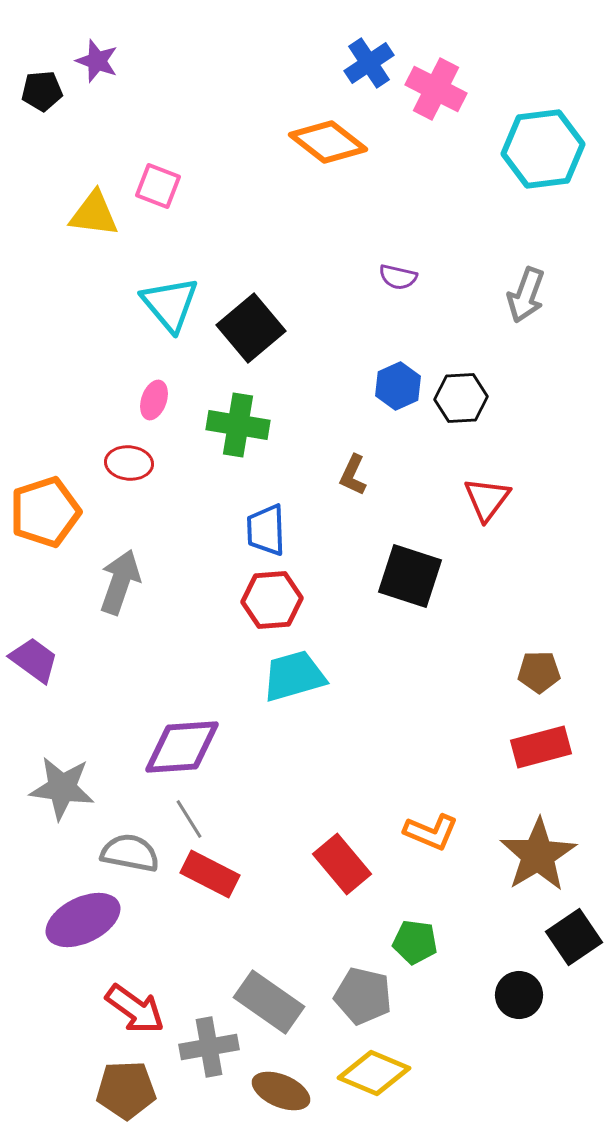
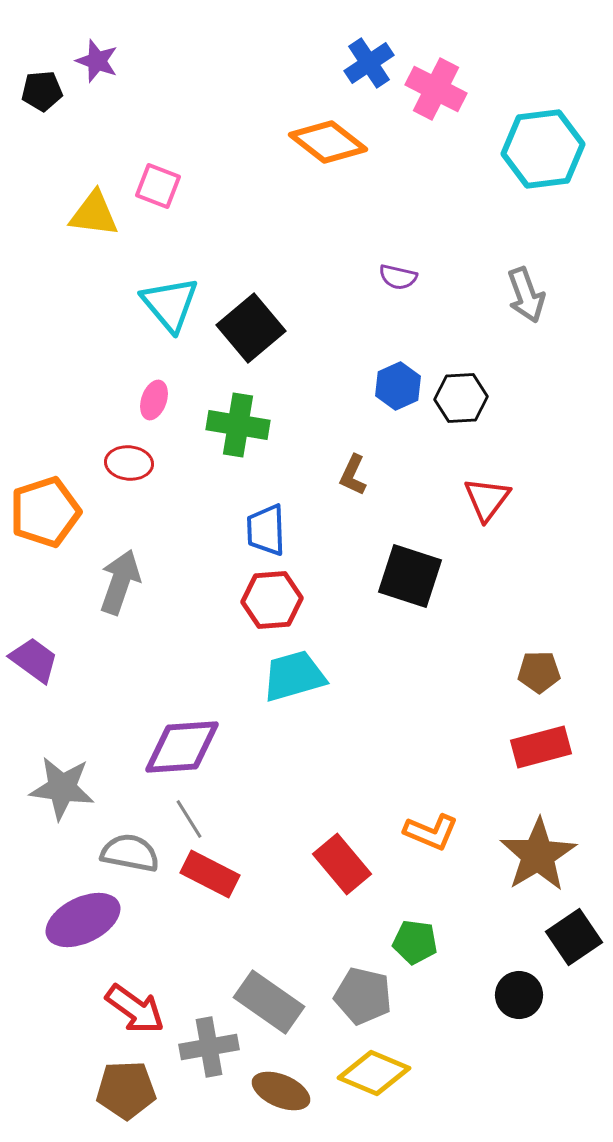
gray arrow at (526, 295): rotated 40 degrees counterclockwise
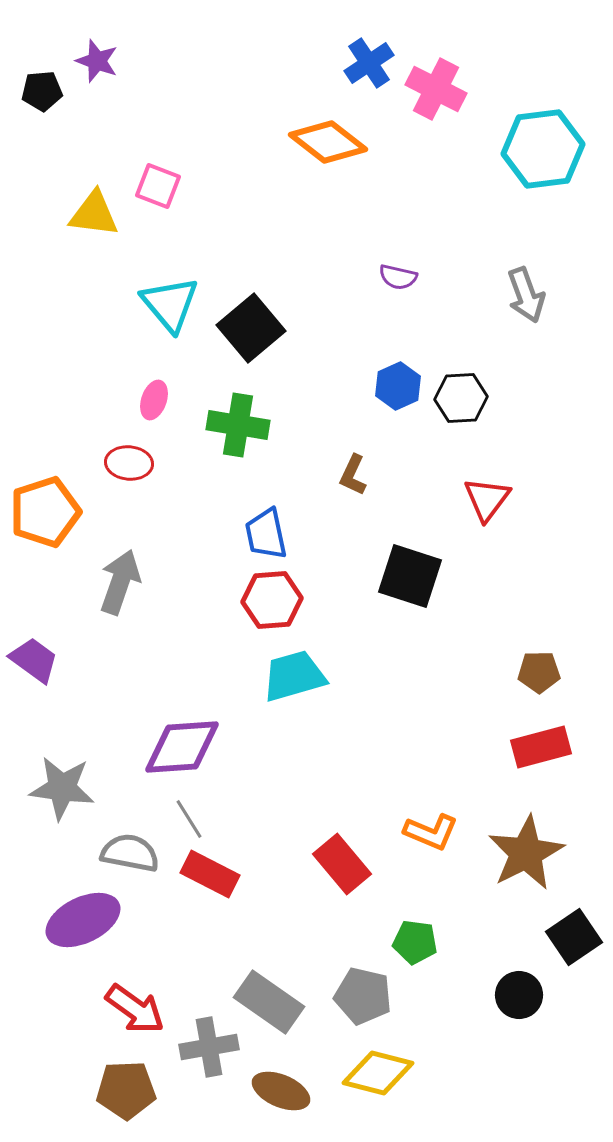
blue trapezoid at (266, 530): moved 4 px down; rotated 10 degrees counterclockwise
brown star at (538, 855): moved 12 px left, 2 px up; rotated 4 degrees clockwise
yellow diamond at (374, 1073): moved 4 px right; rotated 8 degrees counterclockwise
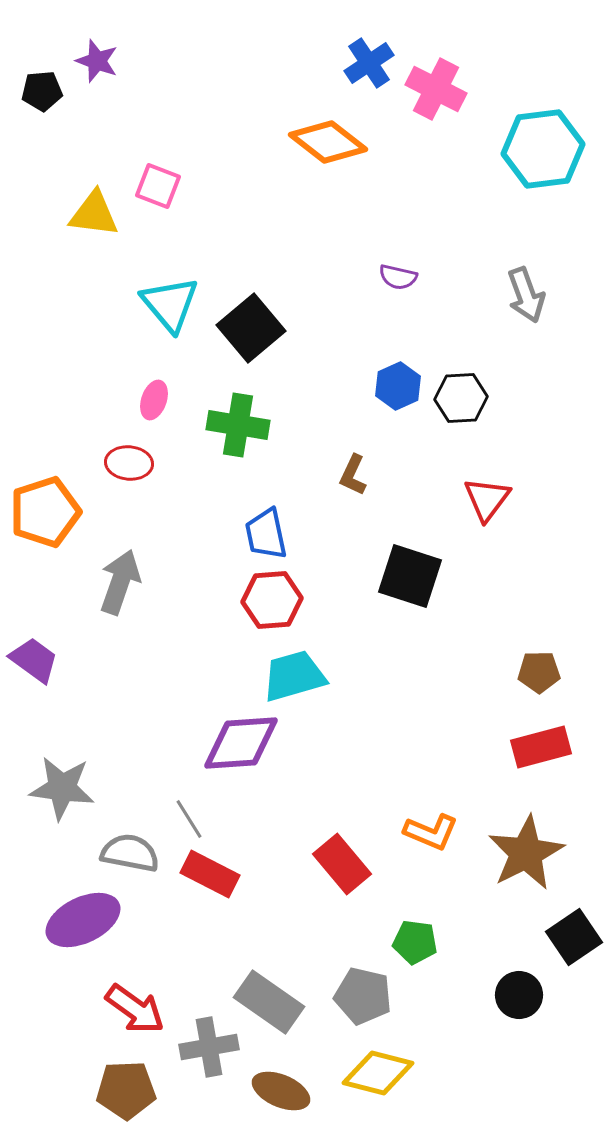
purple diamond at (182, 747): moved 59 px right, 4 px up
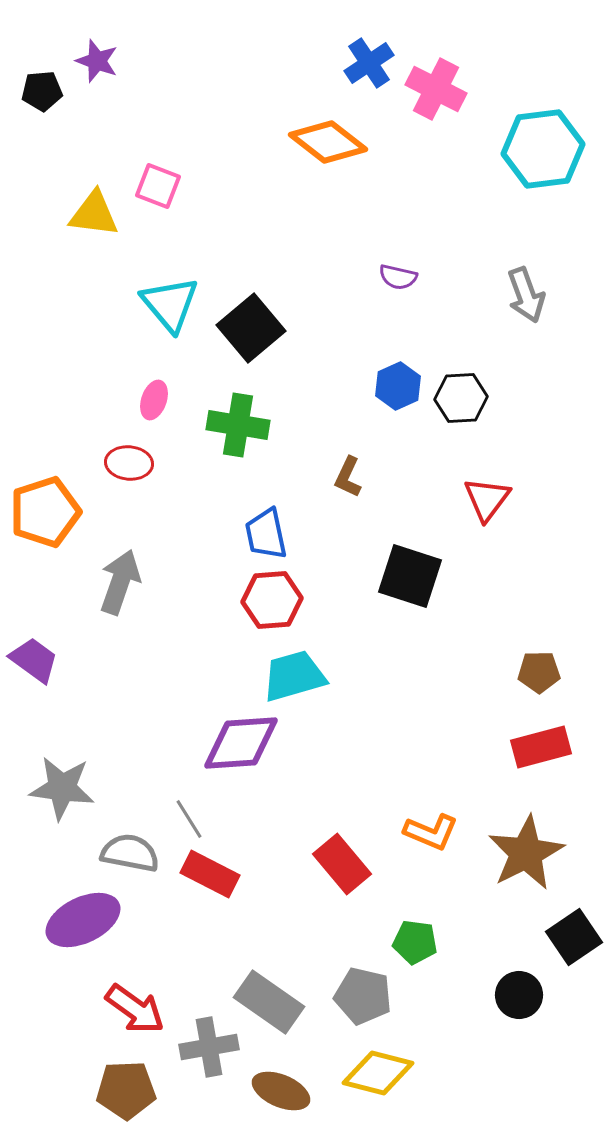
brown L-shape at (353, 475): moved 5 px left, 2 px down
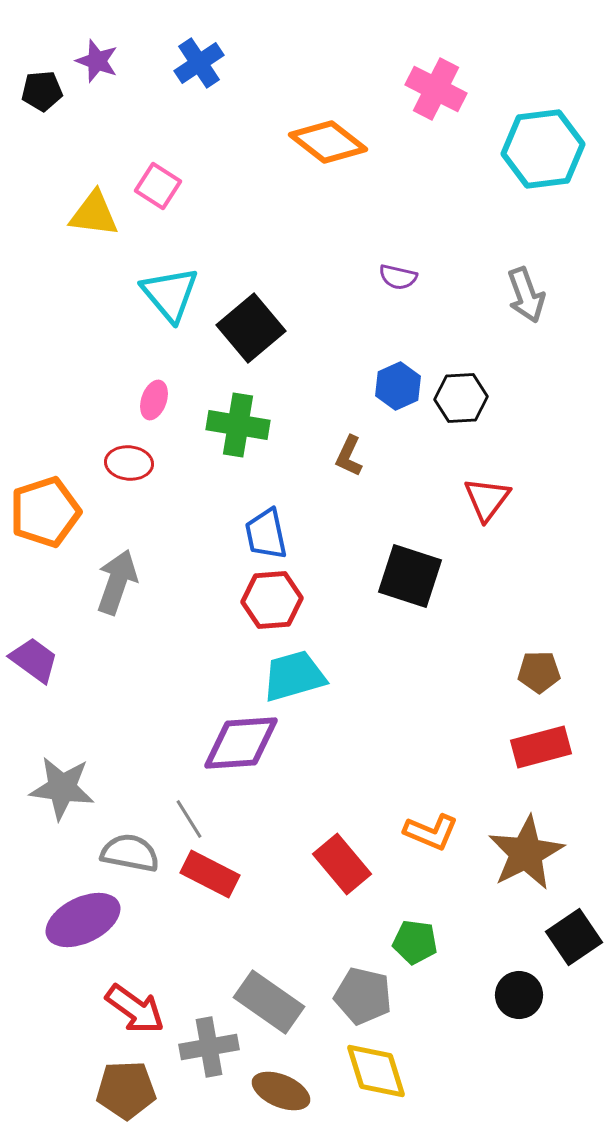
blue cross at (369, 63): moved 170 px left
pink square at (158, 186): rotated 12 degrees clockwise
cyan triangle at (170, 304): moved 10 px up
brown L-shape at (348, 477): moved 1 px right, 21 px up
gray arrow at (120, 582): moved 3 px left
yellow diamond at (378, 1073): moved 2 px left, 2 px up; rotated 58 degrees clockwise
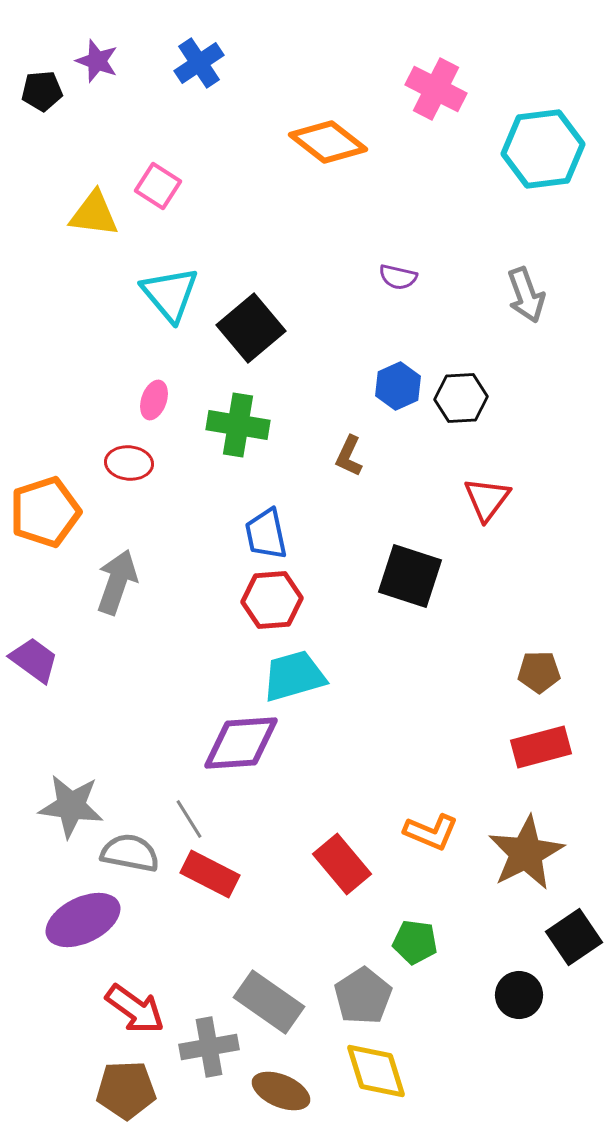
gray star at (62, 788): moved 9 px right, 18 px down
gray pentagon at (363, 996): rotated 26 degrees clockwise
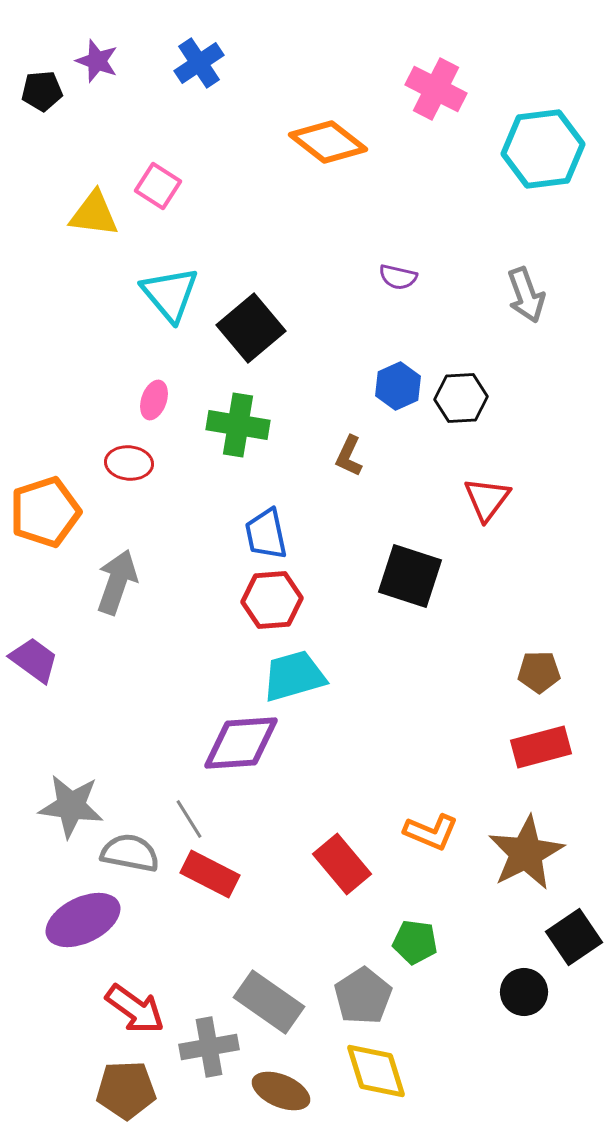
black circle at (519, 995): moved 5 px right, 3 px up
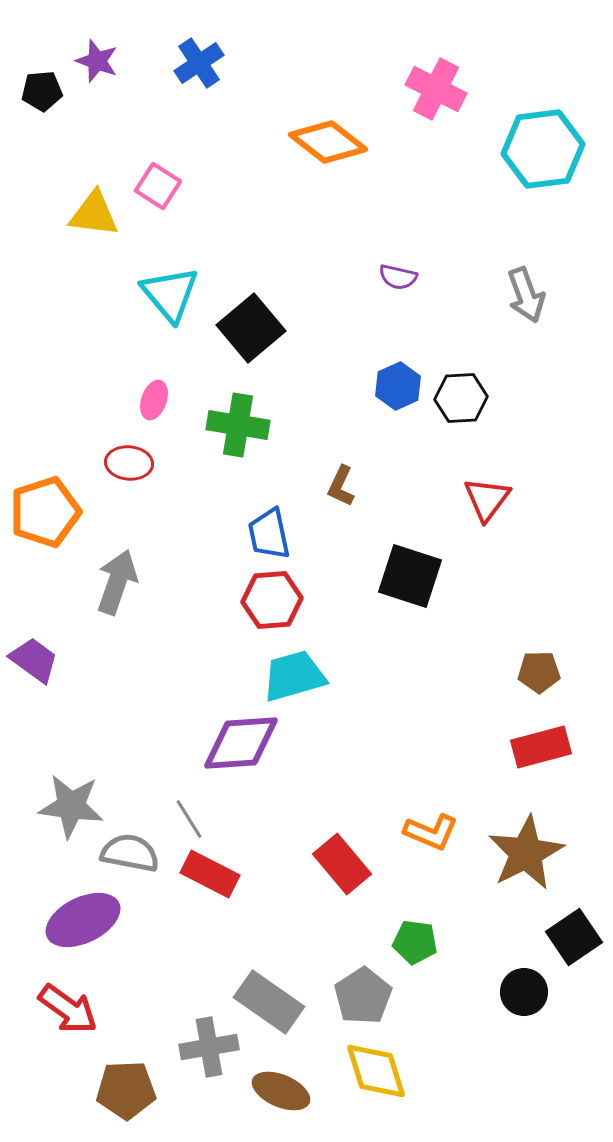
brown L-shape at (349, 456): moved 8 px left, 30 px down
blue trapezoid at (266, 534): moved 3 px right
red arrow at (135, 1009): moved 67 px left
